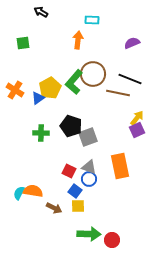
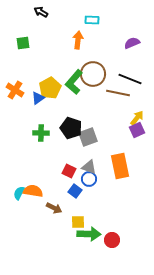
black pentagon: moved 2 px down
yellow square: moved 16 px down
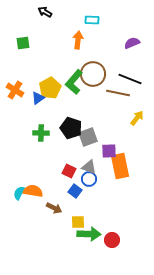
black arrow: moved 4 px right
purple square: moved 28 px left, 21 px down; rotated 21 degrees clockwise
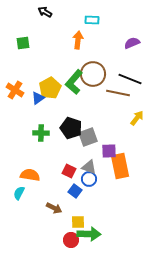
orange semicircle: moved 3 px left, 16 px up
red circle: moved 41 px left
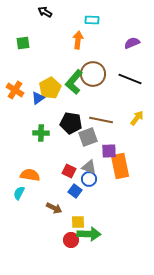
brown line: moved 17 px left, 27 px down
black pentagon: moved 5 px up; rotated 10 degrees counterclockwise
